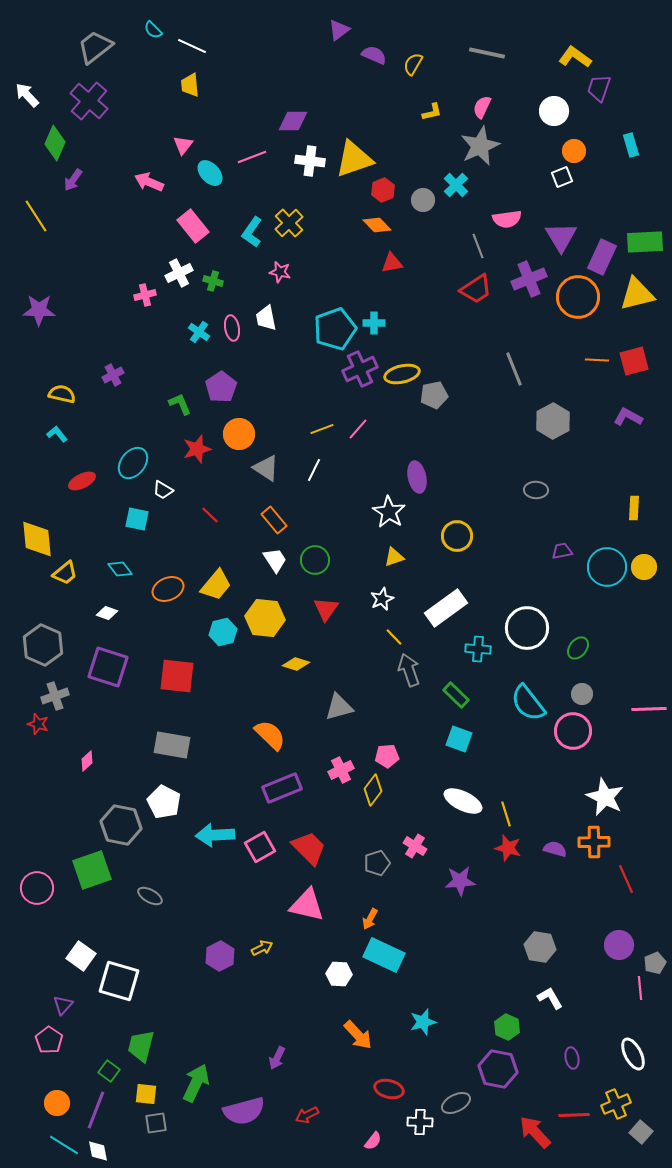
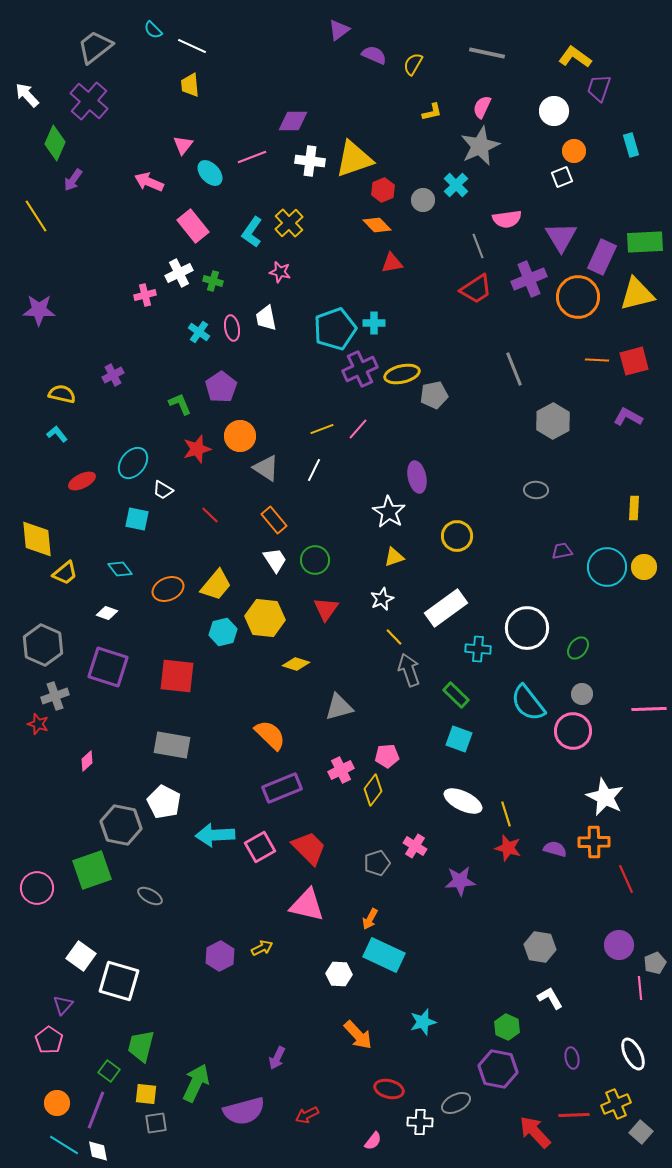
orange circle at (239, 434): moved 1 px right, 2 px down
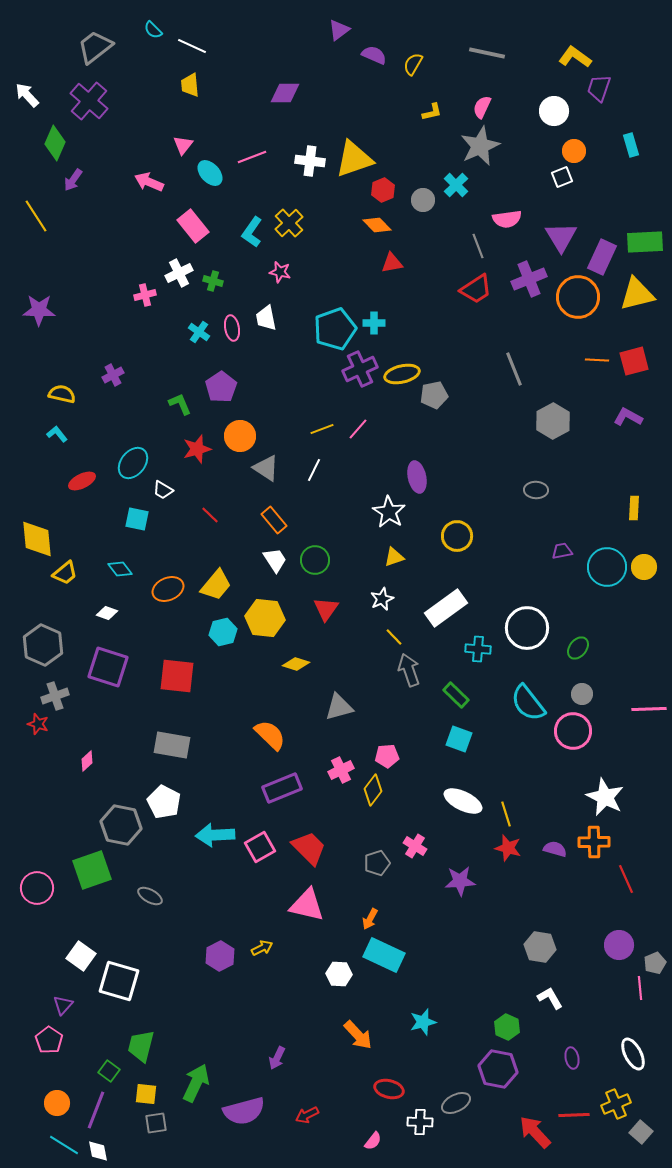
purple diamond at (293, 121): moved 8 px left, 28 px up
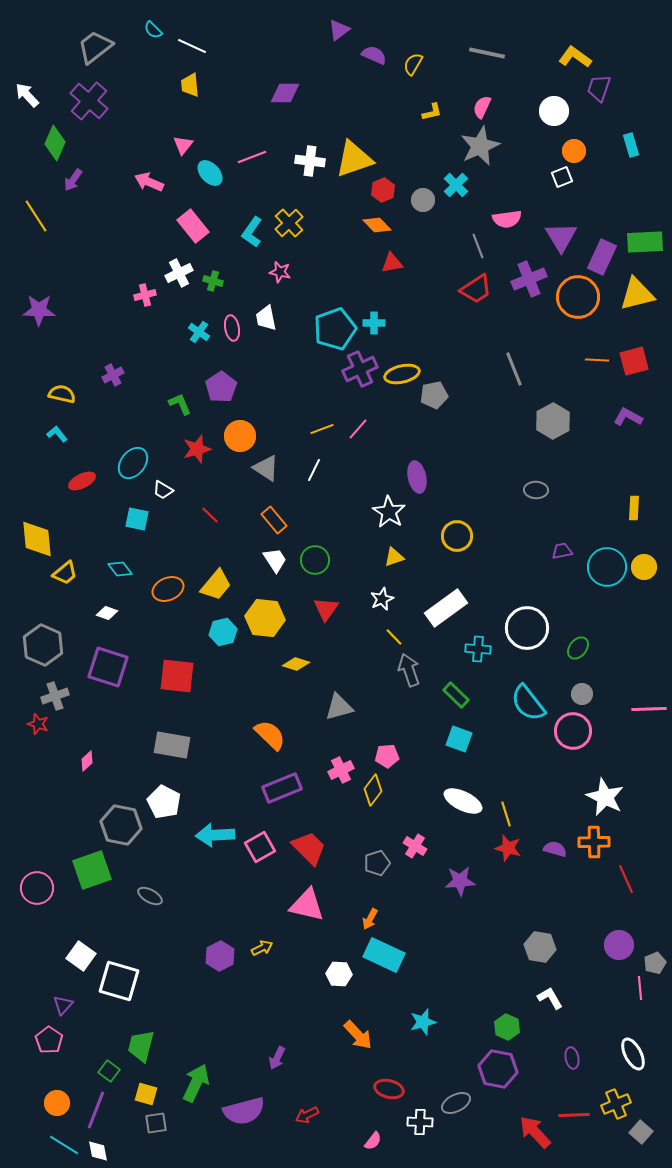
yellow square at (146, 1094): rotated 10 degrees clockwise
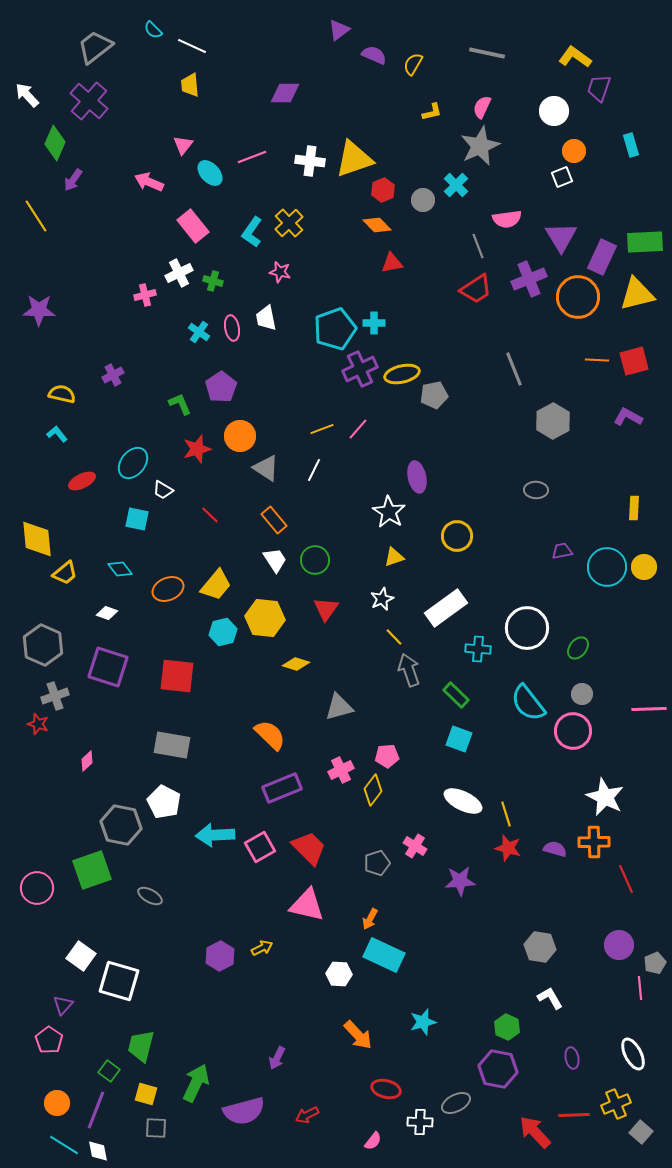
red ellipse at (389, 1089): moved 3 px left
gray square at (156, 1123): moved 5 px down; rotated 10 degrees clockwise
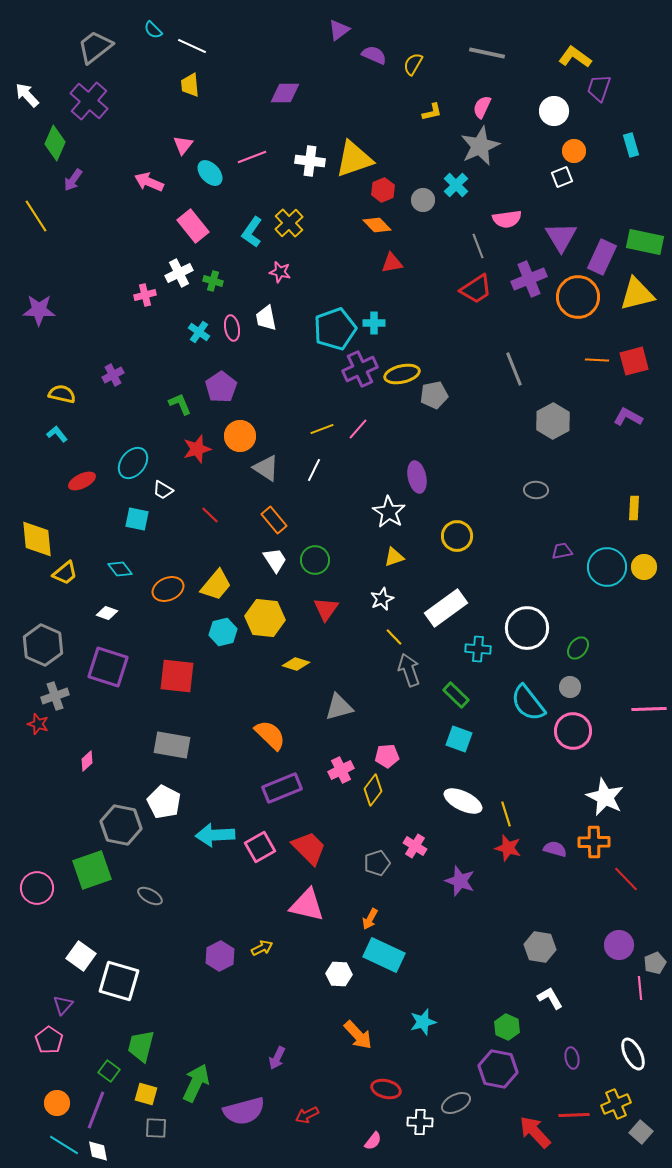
green rectangle at (645, 242): rotated 15 degrees clockwise
gray circle at (582, 694): moved 12 px left, 7 px up
red line at (626, 879): rotated 20 degrees counterclockwise
purple star at (460, 881): rotated 24 degrees clockwise
